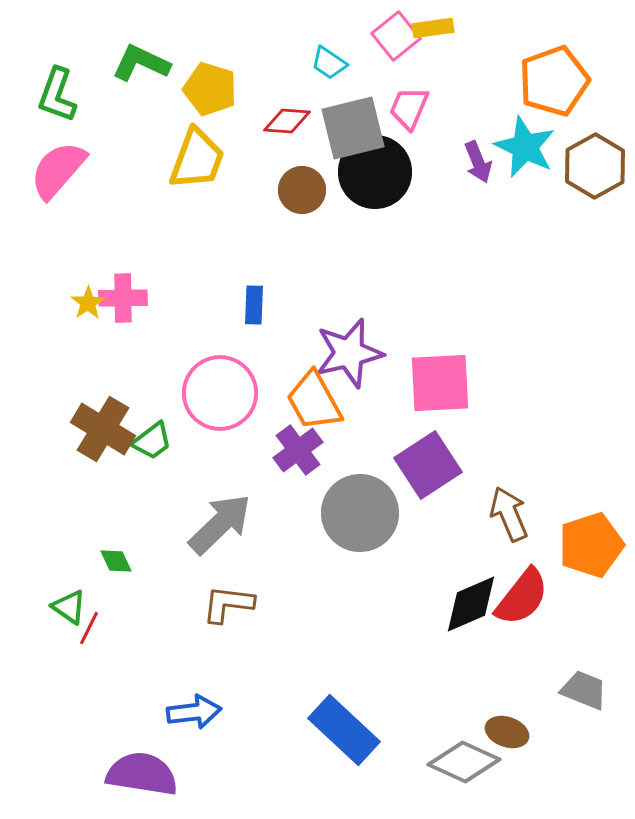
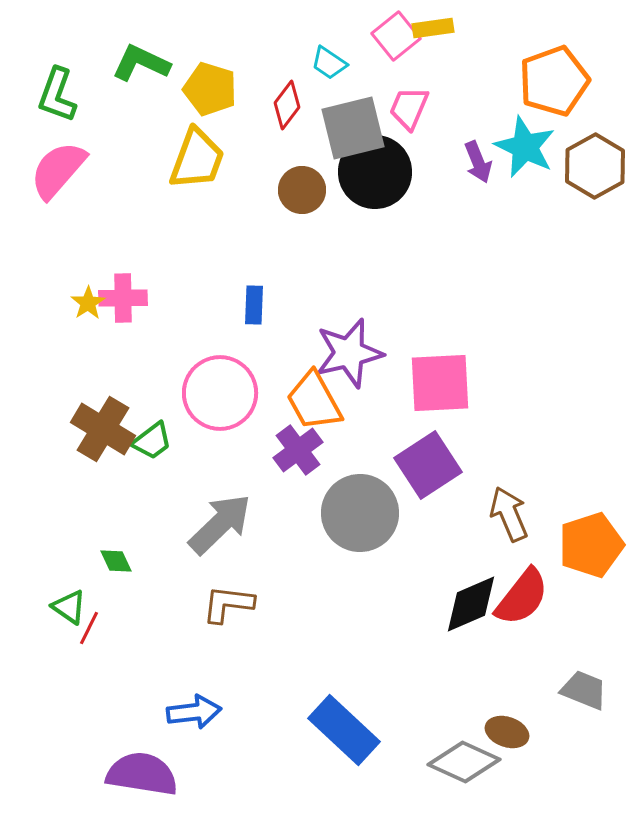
red diamond at (287, 121): moved 16 px up; rotated 57 degrees counterclockwise
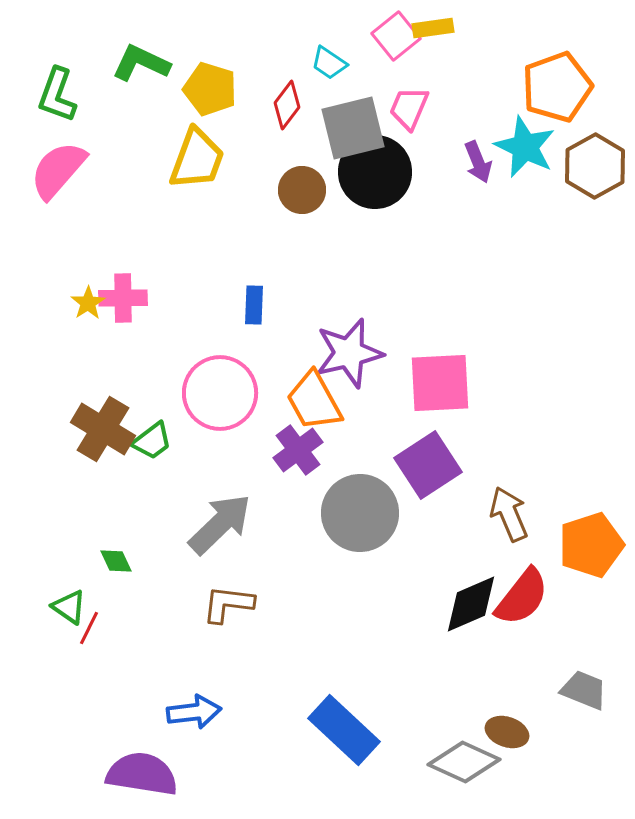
orange pentagon at (554, 81): moved 3 px right, 6 px down
